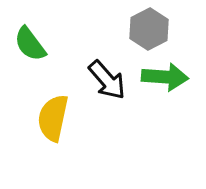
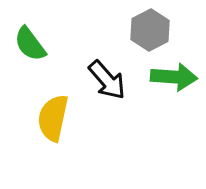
gray hexagon: moved 1 px right, 1 px down
green arrow: moved 9 px right
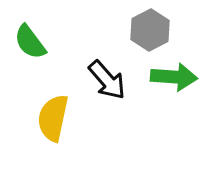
green semicircle: moved 2 px up
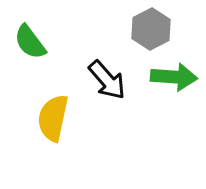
gray hexagon: moved 1 px right, 1 px up
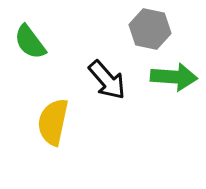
gray hexagon: moved 1 px left; rotated 21 degrees counterclockwise
yellow semicircle: moved 4 px down
